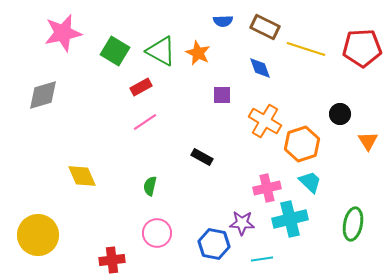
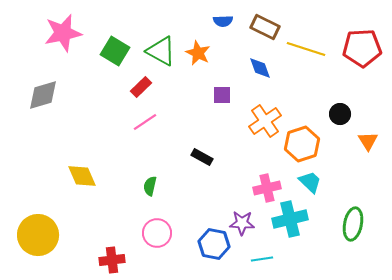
red rectangle: rotated 15 degrees counterclockwise
orange cross: rotated 24 degrees clockwise
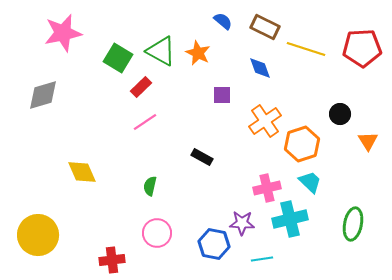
blue semicircle: rotated 138 degrees counterclockwise
green square: moved 3 px right, 7 px down
yellow diamond: moved 4 px up
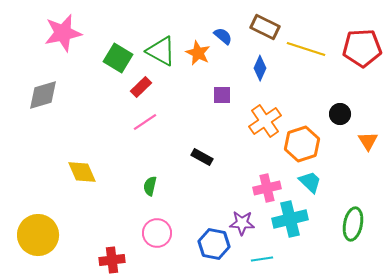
blue semicircle: moved 15 px down
blue diamond: rotated 45 degrees clockwise
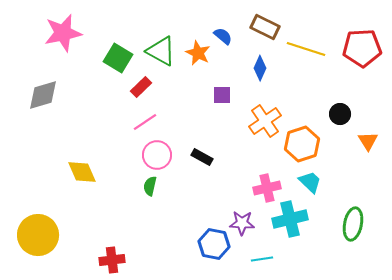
pink circle: moved 78 px up
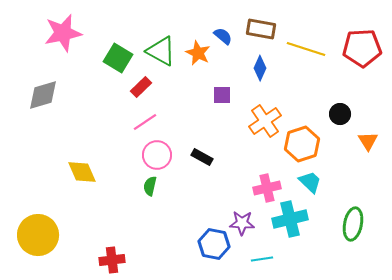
brown rectangle: moved 4 px left, 2 px down; rotated 16 degrees counterclockwise
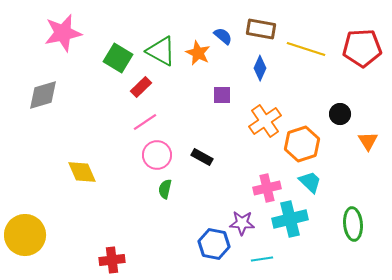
green semicircle: moved 15 px right, 3 px down
green ellipse: rotated 16 degrees counterclockwise
yellow circle: moved 13 px left
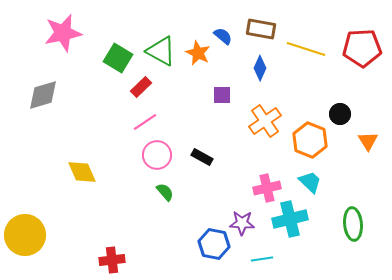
orange hexagon: moved 8 px right, 4 px up; rotated 20 degrees counterclockwise
green semicircle: moved 3 px down; rotated 126 degrees clockwise
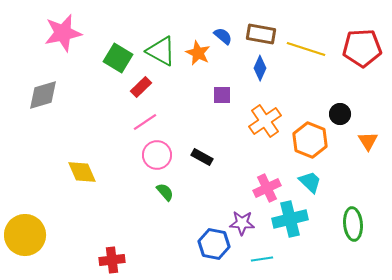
brown rectangle: moved 5 px down
pink cross: rotated 12 degrees counterclockwise
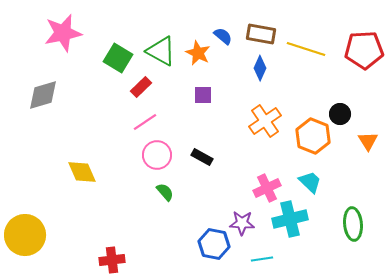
red pentagon: moved 2 px right, 2 px down
purple square: moved 19 px left
orange hexagon: moved 3 px right, 4 px up
